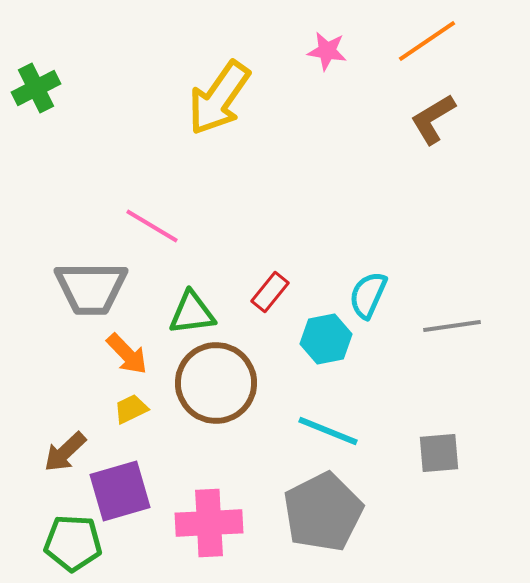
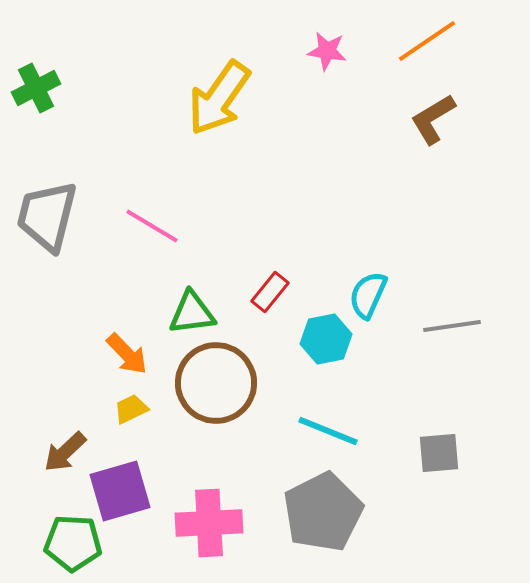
gray trapezoid: moved 44 px left, 72 px up; rotated 104 degrees clockwise
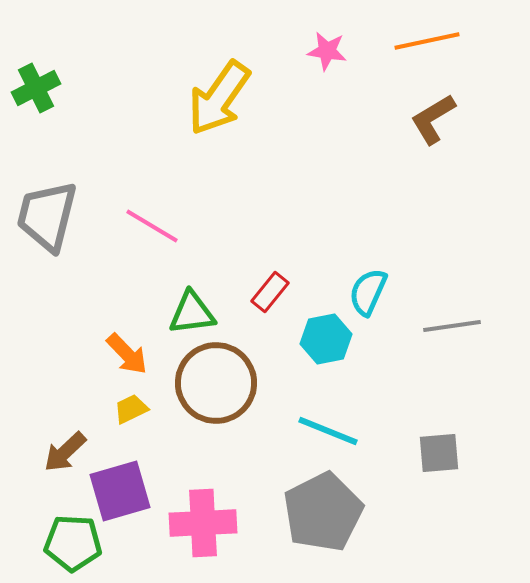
orange line: rotated 22 degrees clockwise
cyan semicircle: moved 3 px up
pink cross: moved 6 px left
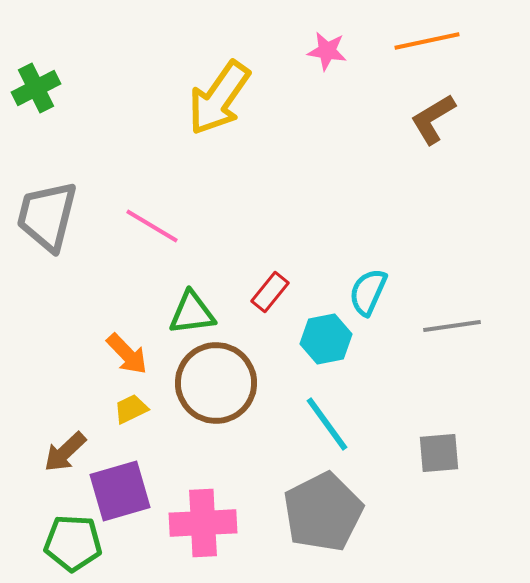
cyan line: moved 1 px left, 7 px up; rotated 32 degrees clockwise
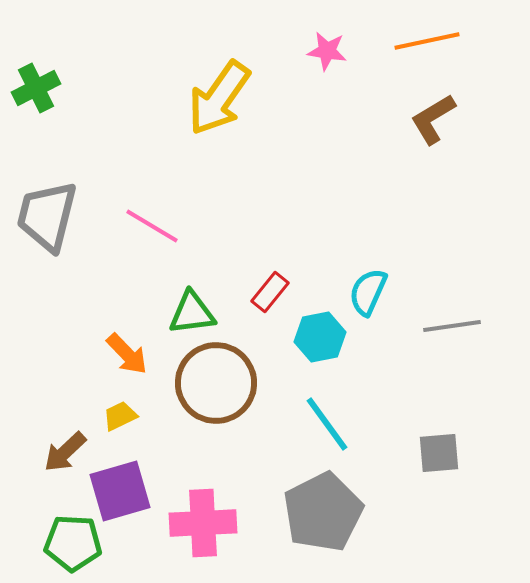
cyan hexagon: moved 6 px left, 2 px up
yellow trapezoid: moved 11 px left, 7 px down
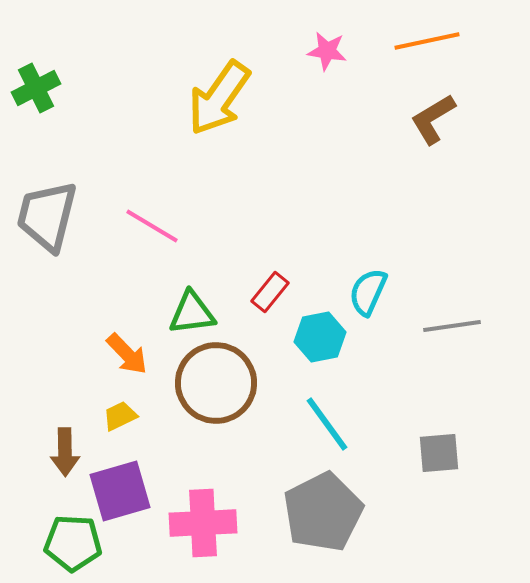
brown arrow: rotated 48 degrees counterclockwise
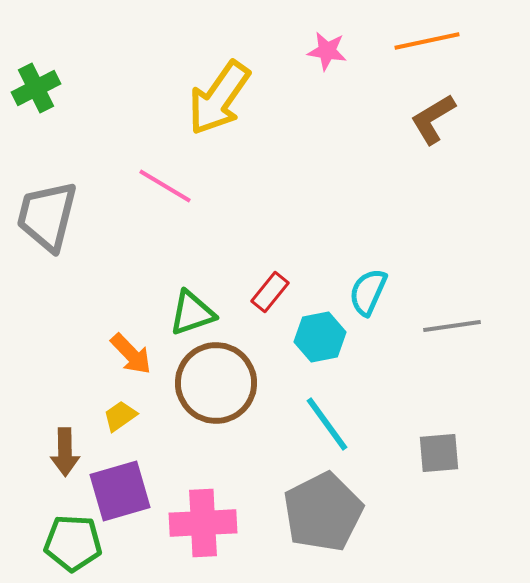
pink line: moved 13 px right, 40 px up
green triangle: rotated 12 degrees counterclockwise
orange arrow: moved 4 px right
yellow trapezoid: rotated 9 degrees counterclockwise
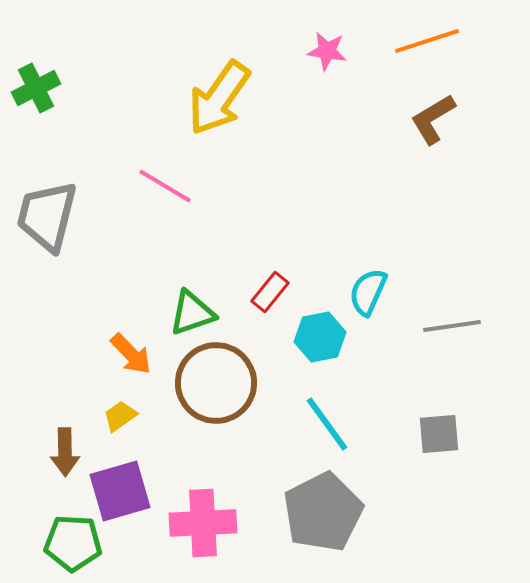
orange line: rotated 6 degrees counterclockwise
gray square: moved 19 px up
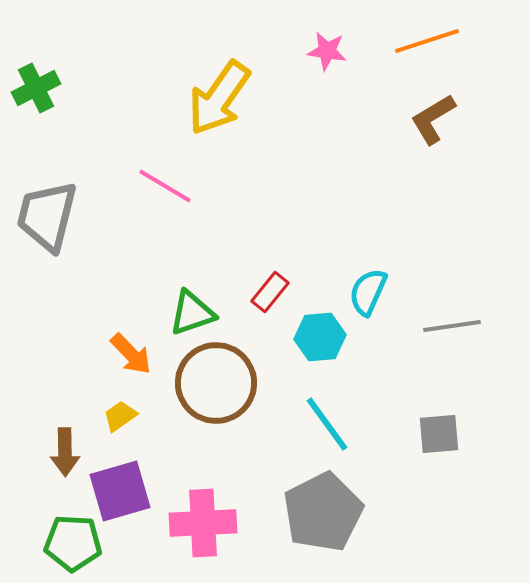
cyan hexagon: rotated 6 degrees clockwise
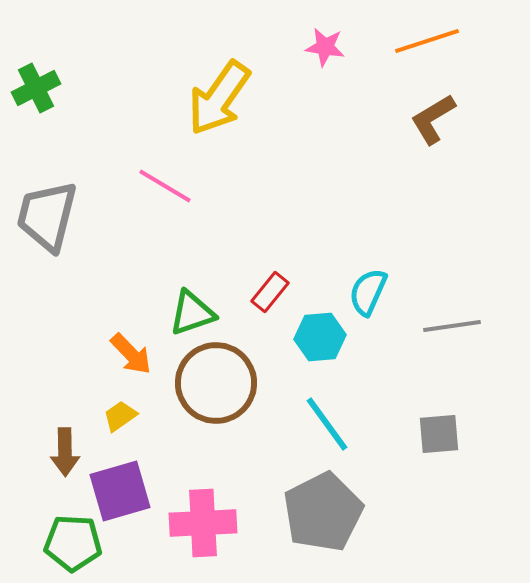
pink star: moved 2 px left, 4 px up
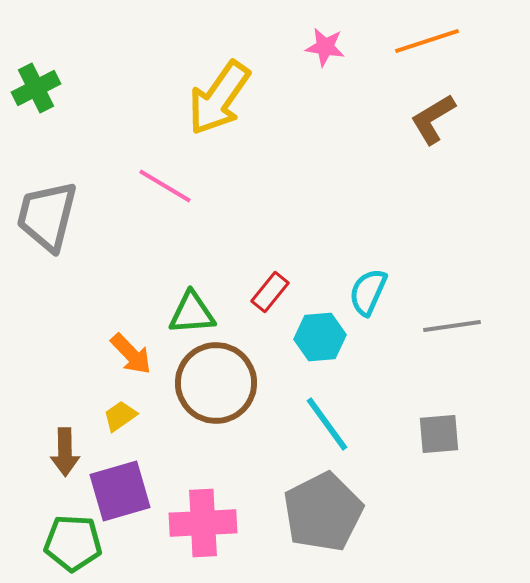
green triangle: rotated 15 degrees clockwise
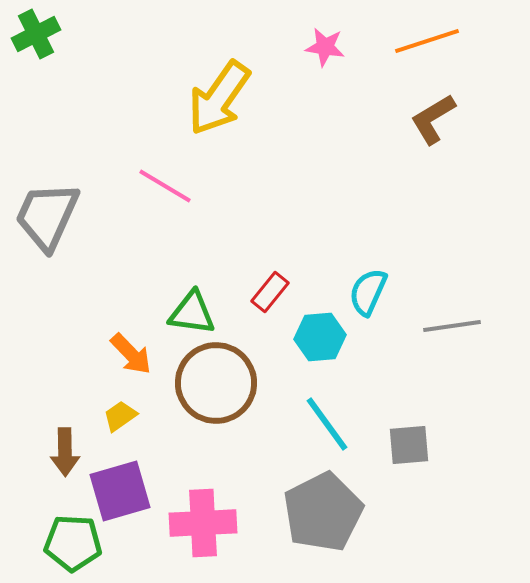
green cross: moved 54 px up
gray trapezoid: rotated 10 degrees clockwise
green triangle: rotated 12 degrees clockwise
gray square: moved 30 px left, 11 px down
